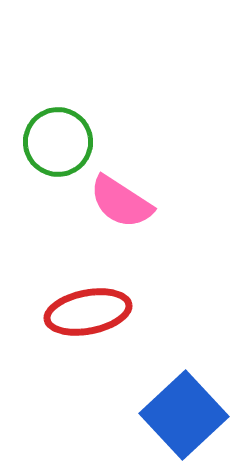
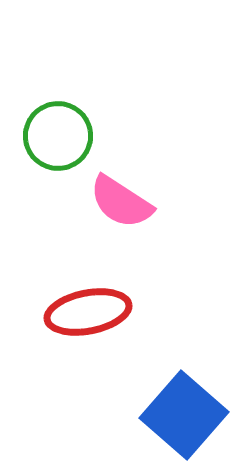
green circle: moved 6 px up
blue square: rotated 6 degrees counterclockwise
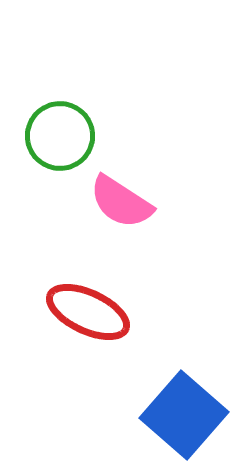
green circle: moved 2 px right
red ellipse: rotated 36 degrees clockwise
